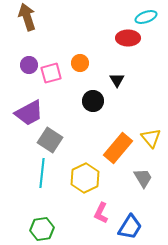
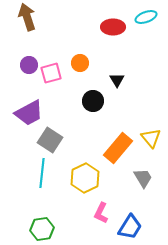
red ellipse: moved 15 px left, 11 px up
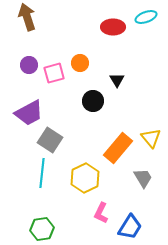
pink square: moved 3 px right
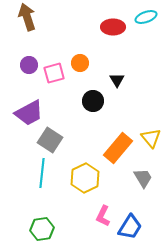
pink L-shape: moved 2 px right, 3 px down
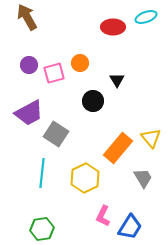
brown arrow: rotated 12 degrees counterclockwise
gray square: moved 6 px right, 6 px up
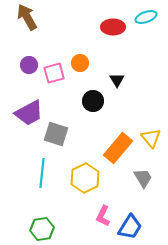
gray square: rotated 15 degrees counterclockwise
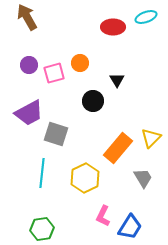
yellow triangle: rotated 25 degrees clockwise
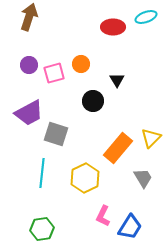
brown arrow: moved 2 px right; rotated 48 degrees clockwise
orange circle: moved 1 px right, 1 px down
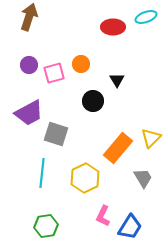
green hexagon: moved 4 px right, 3 px up
